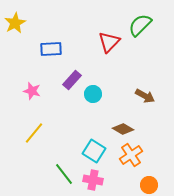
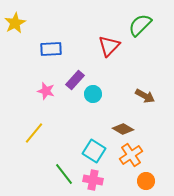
red triangle: moved 4 px down
purple rectangle: moved 3 px right
pink star: moved 14 px right
orange circle: moved 3 px left, 4 px up
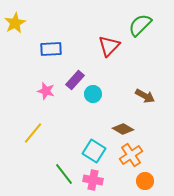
yellow line: moved 1 px left
orange circle: moved 1 px left
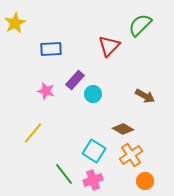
pink cross: rotated 30 degrees counterclockwise
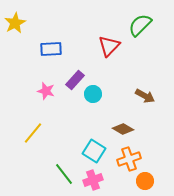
orange cross: moved 2 px left, 4 px down; rotated 15 degrees clockwise
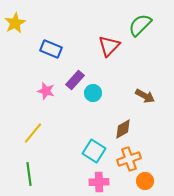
blue rectangle: rotated 25 degrees clockwise
cyan circle: moved 1 px up
brown diamond: rotated 60 degrees counterclockwise
green line: moved 35 px left; rotated 30 degrees clockwise
pink cross: moved 6 px right, 2 px down; rotated 18 degrees clockwise
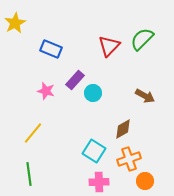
green semicircle: moved 2 px right, 14 px down
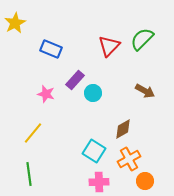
pink star: moved 3 px down
brown arrow: moved 5 px up
orange cross: rotated 10 degrees counterclockwise
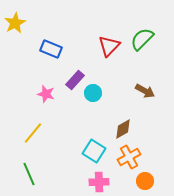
orange cross: moved 2 px up
green line: rotated 15 degrees counterclockwise
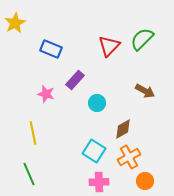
cyan circle: moved 4 px right, 10 px down
yellow line: rotated 50 degrees counterclockwise
